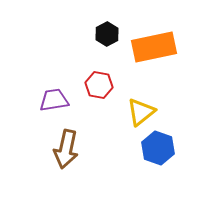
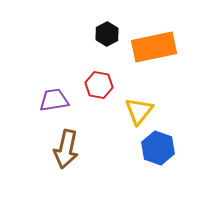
yellow triangle: moved 2 px left, 1 px up; rotated 12 degrees counterclockwise
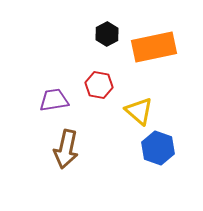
yellow triangle: rotated 28 degrees counterclockwise
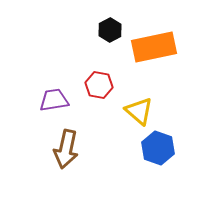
black hexagon: moved 3 px right, 4 px up
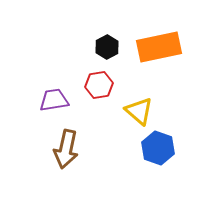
black hexagon: moved 3 px left, 17 px down
orange rectangle: moved 5 px right
red hexagon: rotated 20 degrees counterclockwise
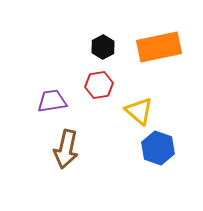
black hexagon: moved 4 px left
purple trapezoid: moved 2 px left, 1 px down
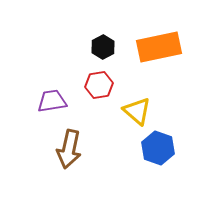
yellow triangle: moved 2 px left
brown arrow: moved 3 px right
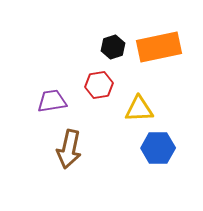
black hexagon: moved 10 px right; rotated 10 degrees clockwise
yellow triangle: moved 2 px right, 2 px up; rotated 44 degrees counterclockwise
blue hexagon: rotated 20 degrees counterclockwise
